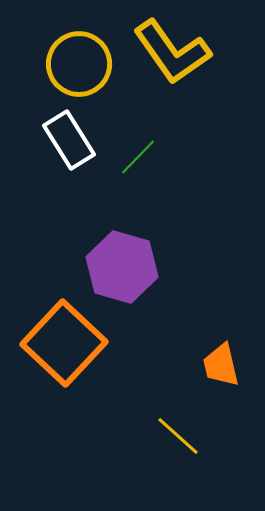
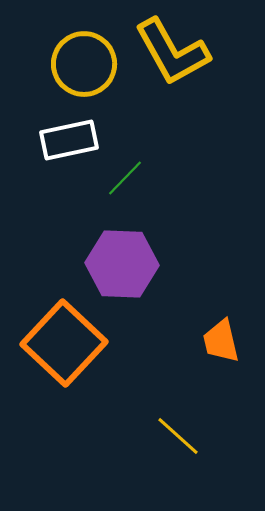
yellow L-shape: rotated 6 degrees clockwise
yellow circle: moved 5 px right
white rectangle: rotated 70 degrees counterclockwise
green line: moved 13 px left, 21 px down
purple hexagon: moved 3 px up; rotated 14 degrees counterclockwise
orange trapezoid: moved 24 px up
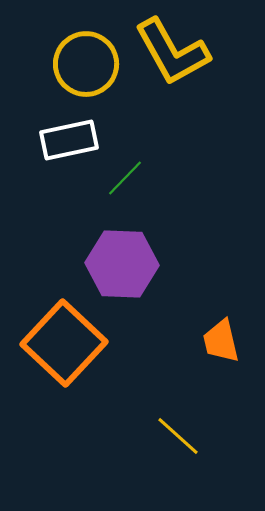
yellow circle: moved 2 px right
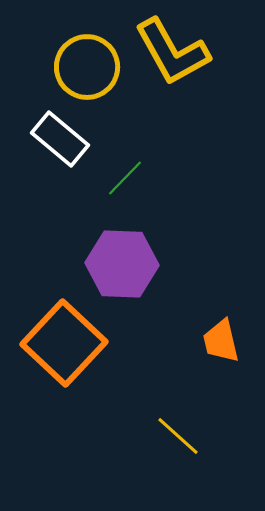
yellow circle: moved 1 px right, 3 px down
white rectangle: moved 9 px left, 1 px up; rotated 52 degrees clockwise
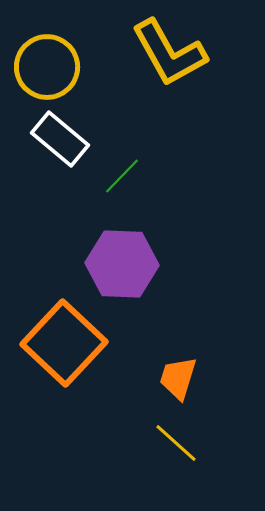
yellow L-shape: moved 3 px left, 1 px down
yellow circle: moved 40 px left
green line: moved 3 px left, 2 px up
orange trapezoid: moved 43 px left, 37 px down; rotated 30 degrees clockwise
yellow line: moved 2 px left, 7 px down
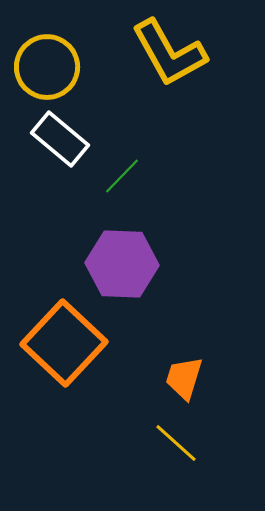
orange trapezoid: moved 6 px right
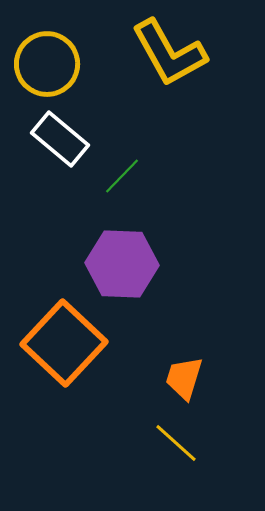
yellow circle: moved 3 px up
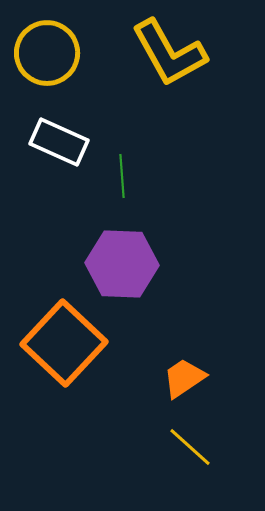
yellow circle: moved 11 px up
white rectangle: moved 1 px left, 3 px down; rotated 16 degrees counterclockwise
green line: rotated 48 degrees counterclockwise
orange trapezoid: rotated 39 degrees clockwise
yellow line: moved 14 px right, 4 px down
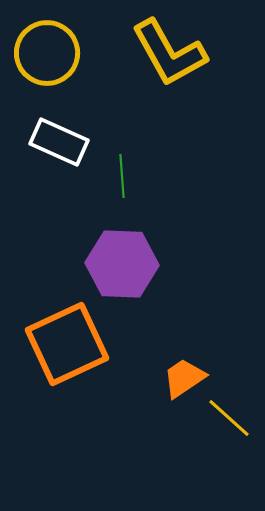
orange square: moved 3 px right, 1 px down; rotated 22 degrees clockwise
yellow line: moved 39 px right, 29 px up
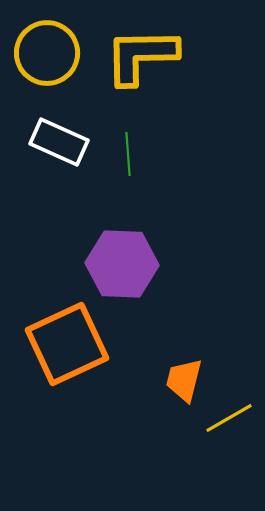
yellow L-shape: moved 28 px left, 3 px down; rotated 118 degrees clockwise
green line: moved 6 px right, 22 px up
orange trapezoid: moved 2 px down; rotated 42 degrees counterclockwise
yellow line: rotated 72 degrees counterclockwise
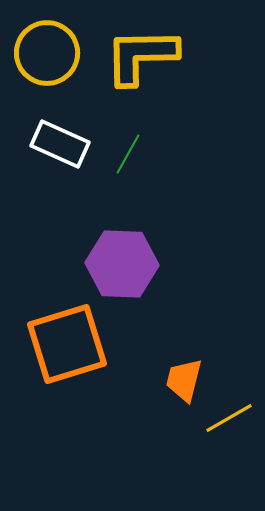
white rectangle: moved 1 px right, 2 px down
green line: rotated 33 degrees clockwise
orange square: rotated 8 degrees clockwise
